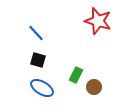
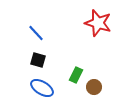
red star: moved 2 px down
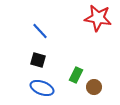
red star: moved 5 px up; rotated 8 degrees counterclockwise
blue line: moved 4 px right, 2 px up
blue ellipse: rotated 10 degrees counterclockwise
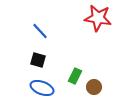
green rectangle: moved 1 px left, 1 px down
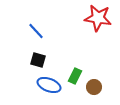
blue line: moved 4 px left
blue ellipse: moved 7 px right, 3 px up
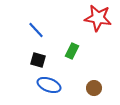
blue line: moved 1 px up
green rectangle: moved 3 px left, 25 px up
brown circle: moved 1 px down
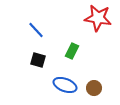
blue ellipse: moved 16 px right
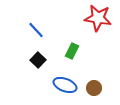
black square: rotated 28 degrees clockwise
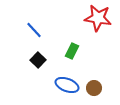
blue line: moved 2 px left
blue ellipse: moved 2 px right
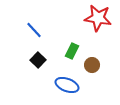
brown circle: moved 2 px left, 23 px up
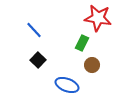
green rectangle: moved 10 px right, 8 px up
